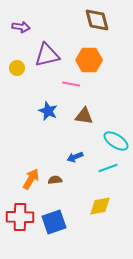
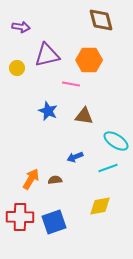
brown diamond: moved 4 px right
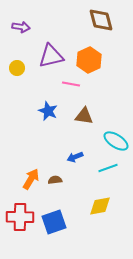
purple triangle: moved 4 px right, 1 px down
orange hexagon: rotated 25 degrees counterclockwise
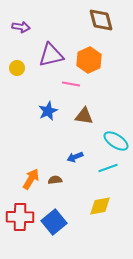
purple triangle: moved 1 px up
blue star: rotated 24 degrees clockwise
blue square: rotated 20 degrees counterclockwise
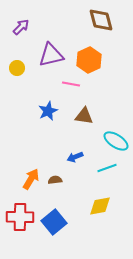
purple arrow: rotated 54 degrees counterclockwise
cyan line: moved 1 px left
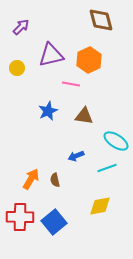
blue arrow: moved 1 px right, 1 px up
brown semicircle: rotated 96 degrees counterclockwise
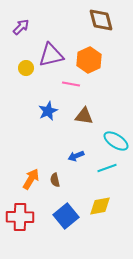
yellow circle: moved 9 px right
blue square: moved 12 px right, 6 px up
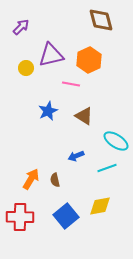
brown triangle: rotated 24 degrees clockwise
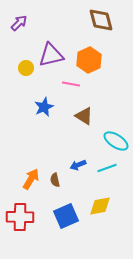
purple arrow: moved 2 px left, 4 px up
blue star: moved 4 px left, 4 px up
blue arrow: moved 2 px right, 9 px down
blue square: rotated 15 degrees clockwise
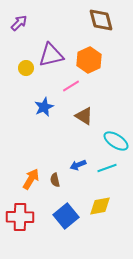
pink line: moved 2 px down; rotated 42 degrees counterclockwise
blue square: rotated 15 degrees counterclockwise
